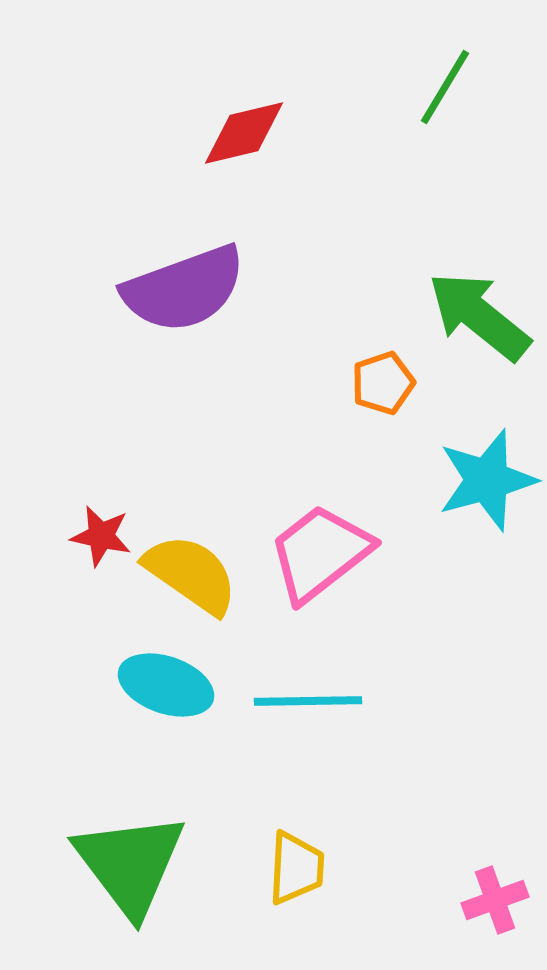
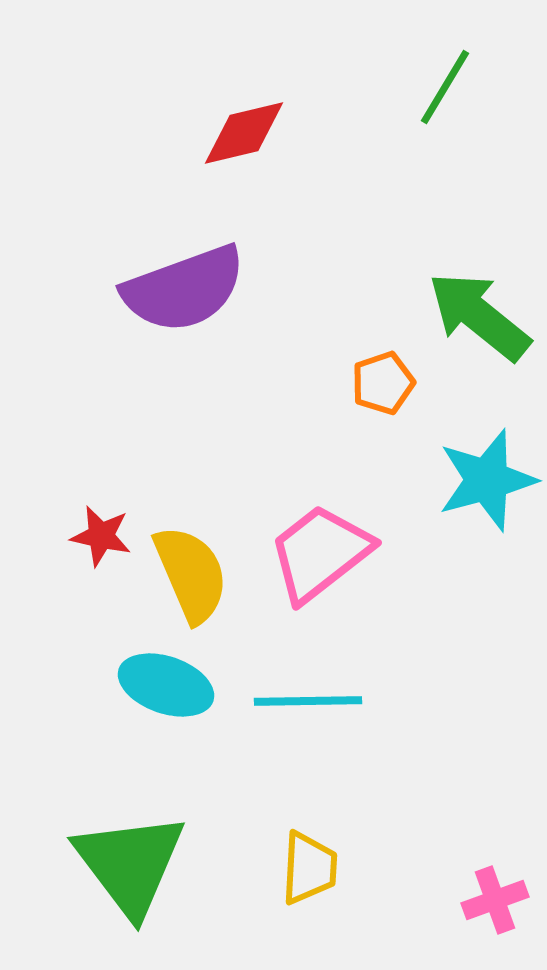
yellow semicircle: rotated 32 degrees clockwise
yellow trapezoid: moved 13 px right
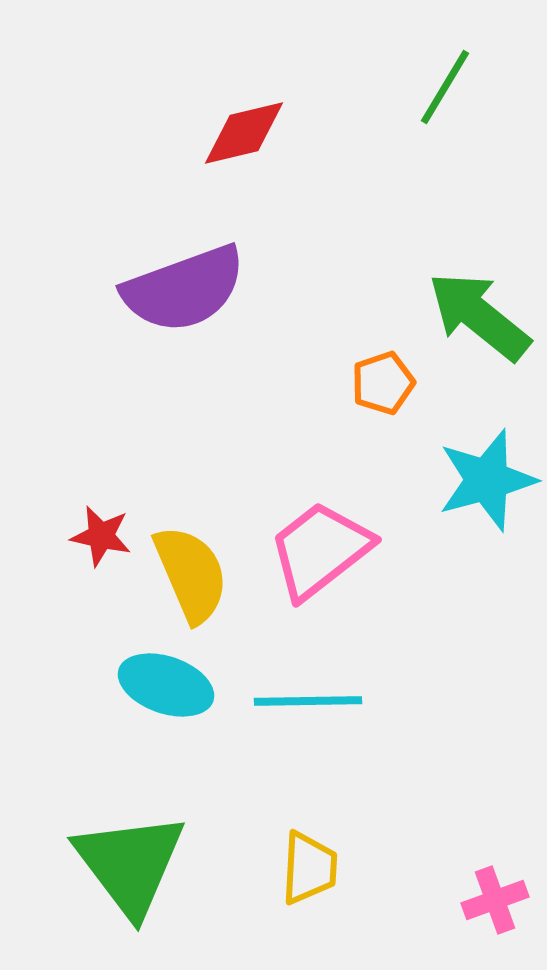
pink trapezoid: moved 3 px up
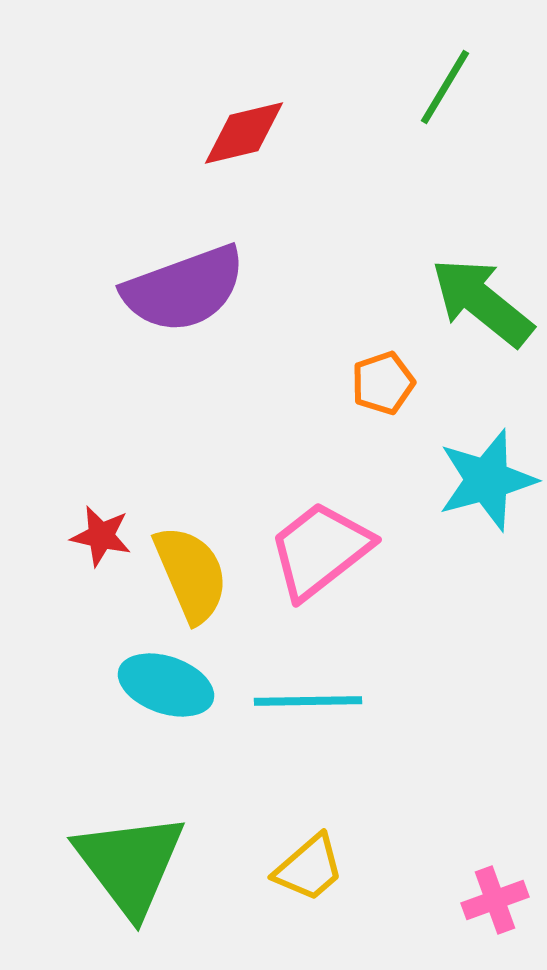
green arrow: moved 3 px right, 14 px up
yellow trapezoid: rotated 46 degrees clockwise
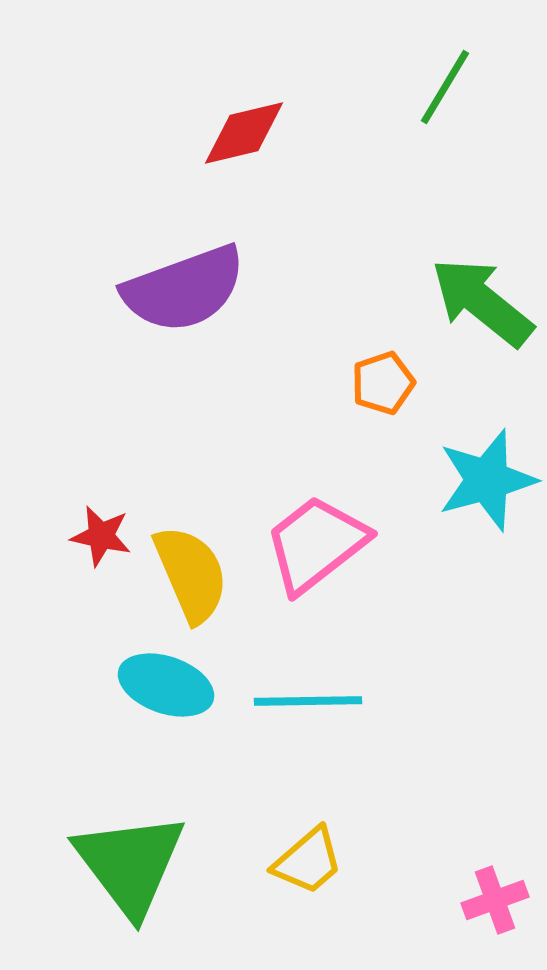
pink trapezoid: moved 4 px left, 6 px up
yellow trapezoid: moved 1 px left, 7 px up
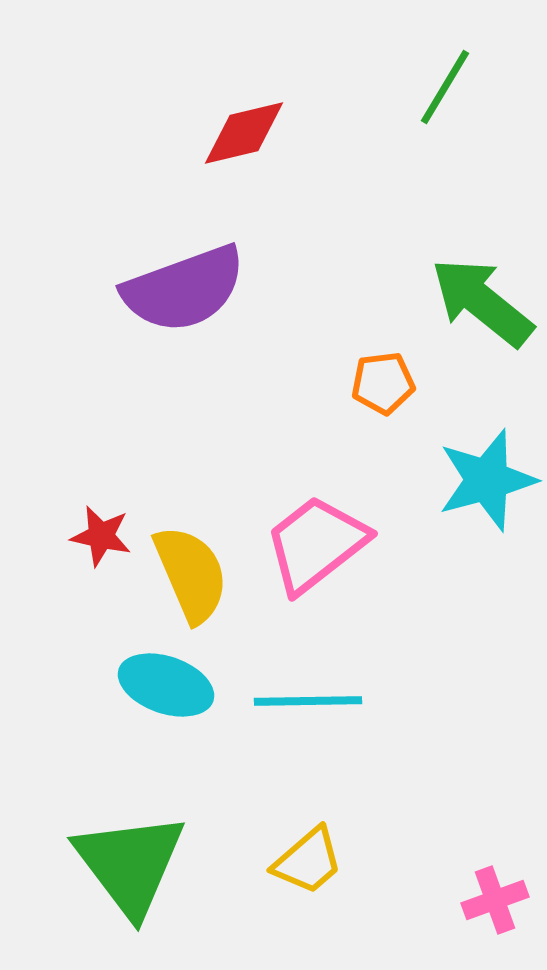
orange pentagon: rotated 12 degrees clockwise
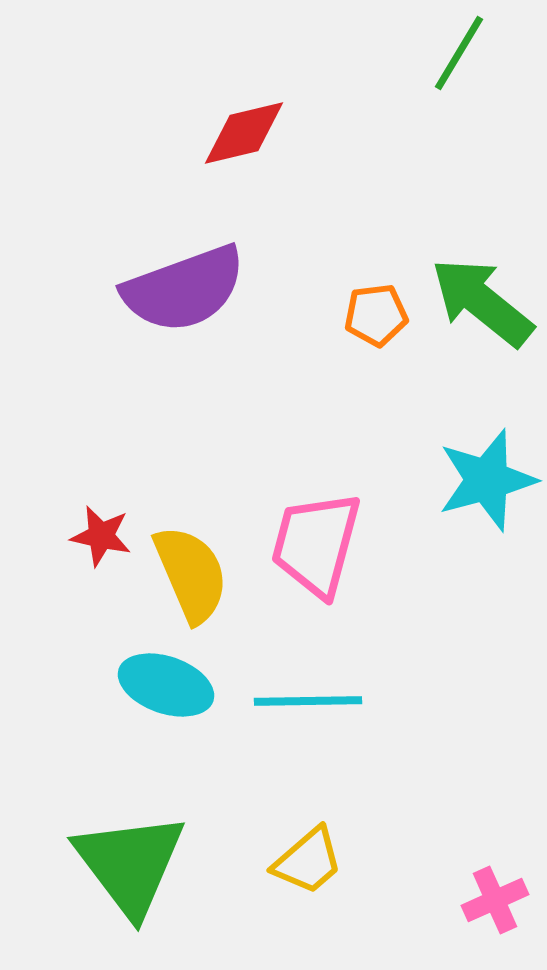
green line: moved 14 px right, 34 px up
orange pentagon: moved 7 px left, 68 px up
pink trapezoid: rotated 37 degrees counterclockwise
pink cross: rotated 4 degrees counterclockwise
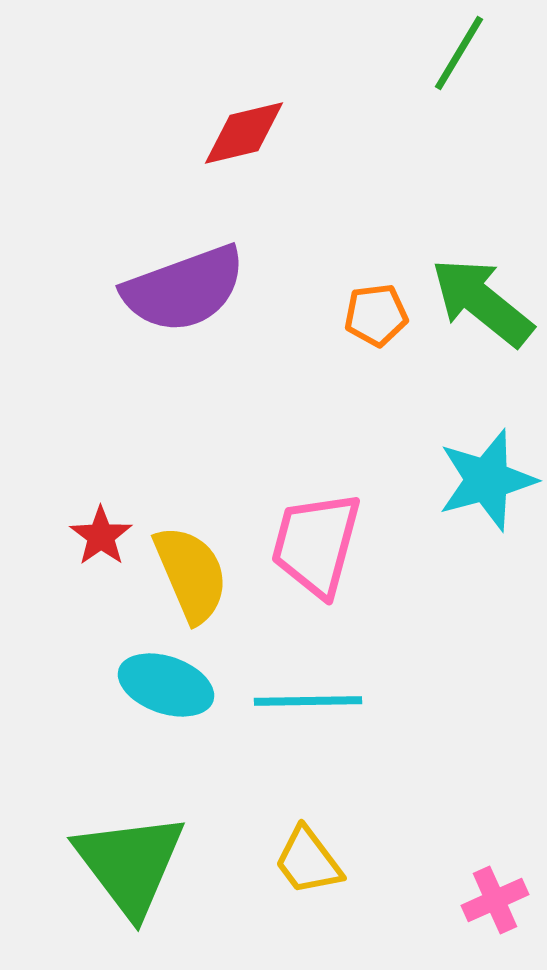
red star: rotated 24 degrees clockwise
yellow trapezoid: rotated 94 degrees clockwise
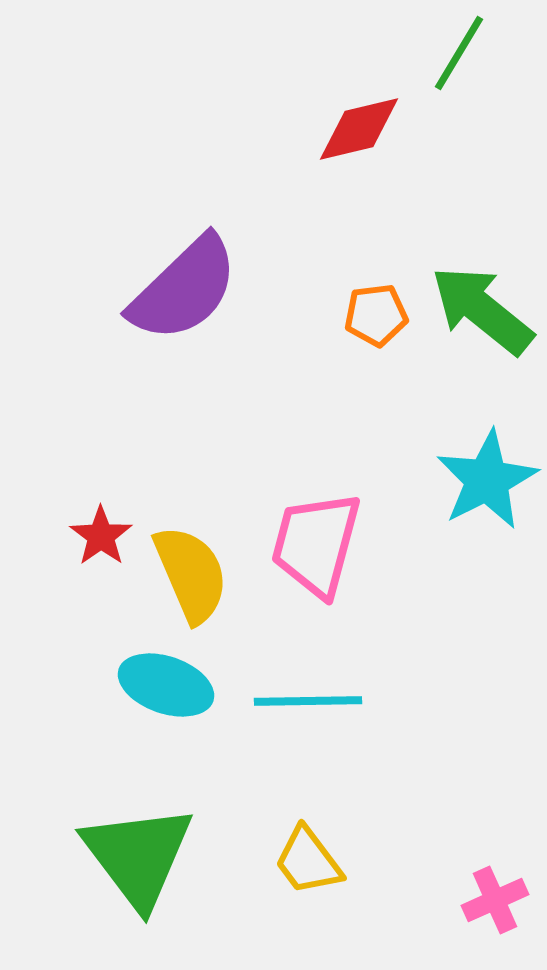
red diamond: moved 115 px right, 4 px up
purple semicircle: rotated 24 degrees counterclockwise
green arrow: moved 8 px down
cyan star: rotated 12 degrees counterclockwise
green triangle: moved 8 px right, 8 px up
